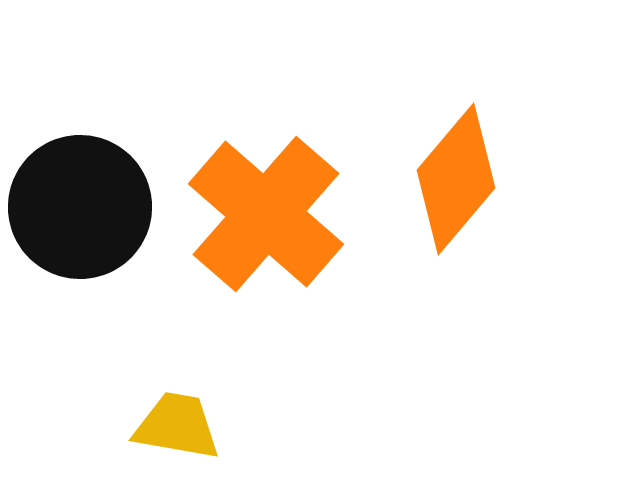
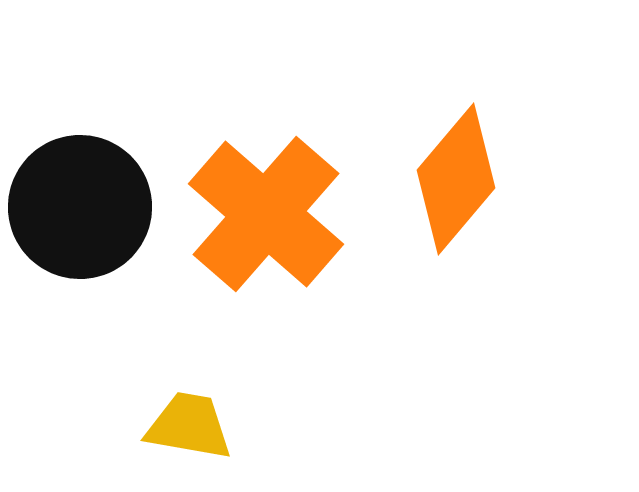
yellow trapezoid: moved 12 px right
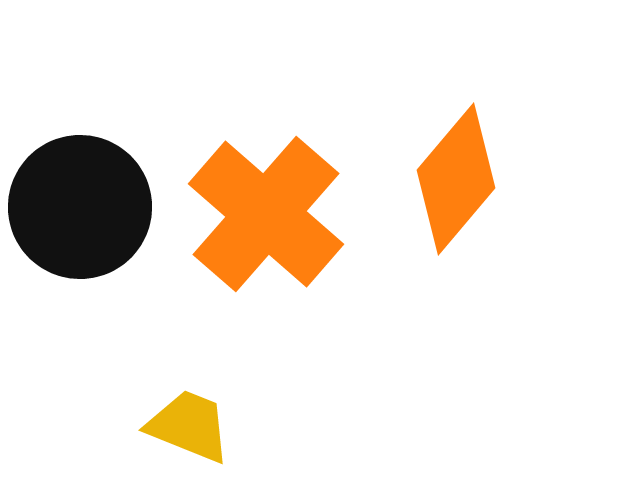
yellow trapezoid: rotated 12 degrees clockwise
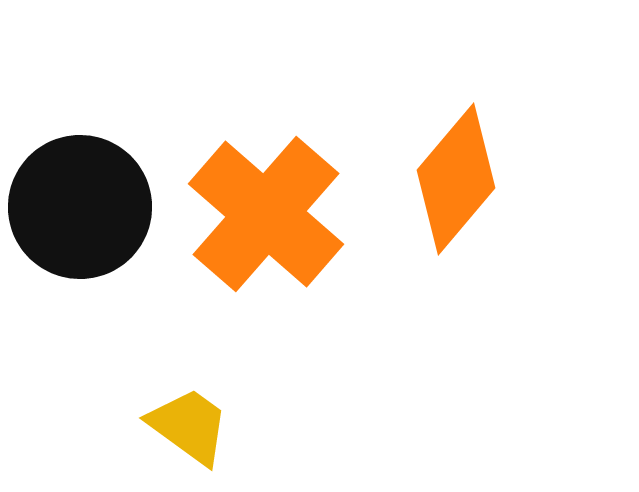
yellow trapezoid: rotated 14 degrees clockwise
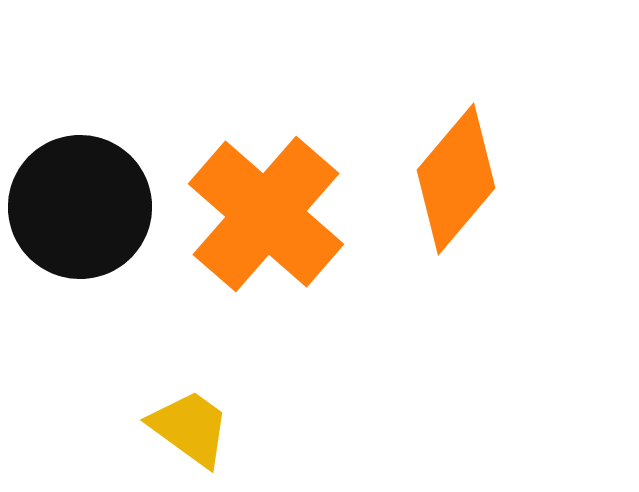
yellow trapezoid: moved 1 px right, 2 px down
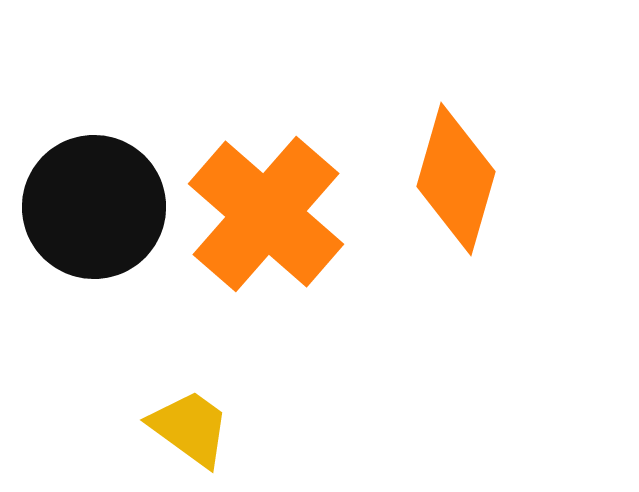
orange diamond: rotated 24 degrees counterclockwise
black circle: moved 14 px right
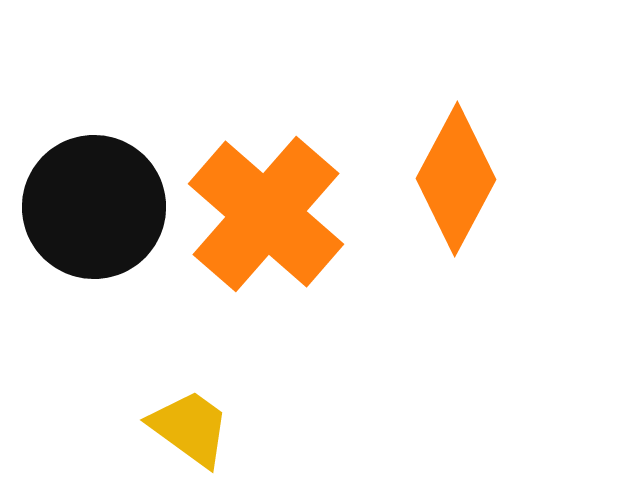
orange diamond: rotated 12 degrees clockwise
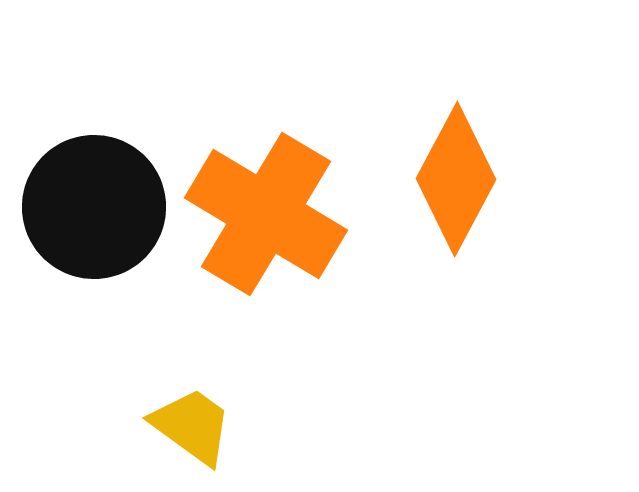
orange cross: rotated 10 degrees counterclockwise
yellow trapezoid: moved 2 px right, 2 px up
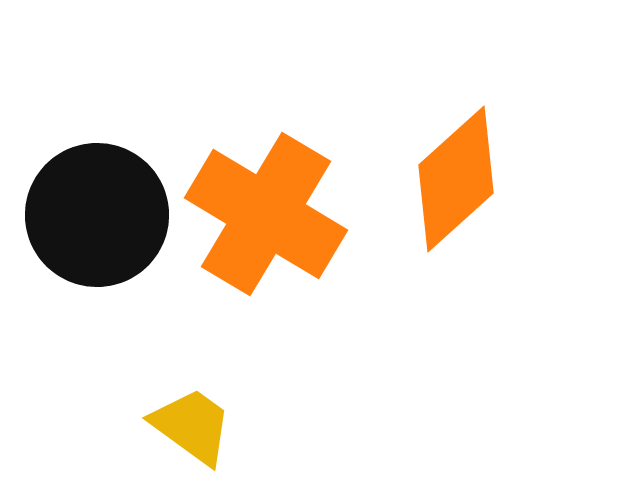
orange diamond: rotated 20 degrees clockwise
black circle: moved 3 px right, 8 px down
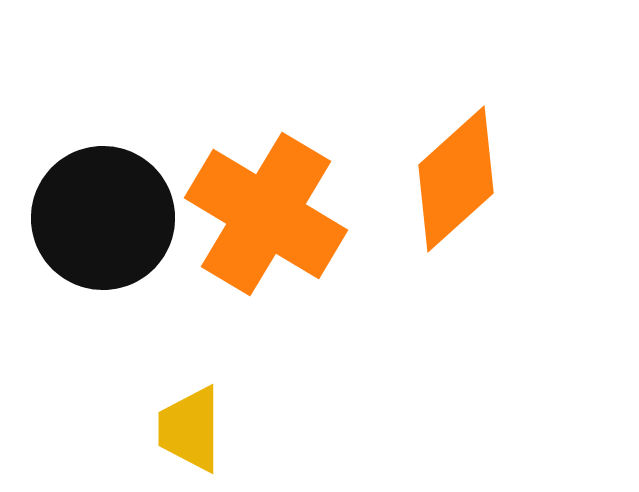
black circle: moved 6 px right, 3 px down
yellow trapezoid: moved 2 px left, 3 px down; rotated 126 degrees counterclockwise
